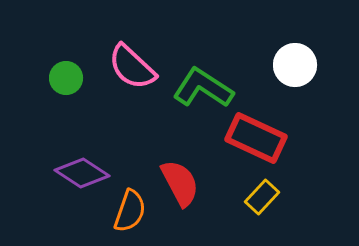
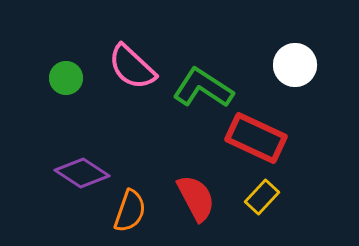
red semicircle: moved 16 px right, 15 px down
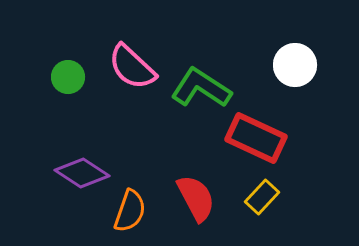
green circle: moved 2 px right, 1 px up
green L-shape: moved 2 px left
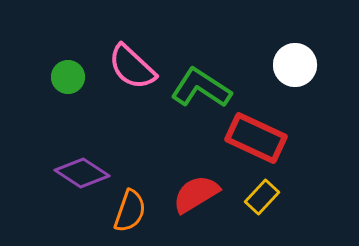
red semicircle: moved 4 px up; rotated 93 degrees counterclockwise
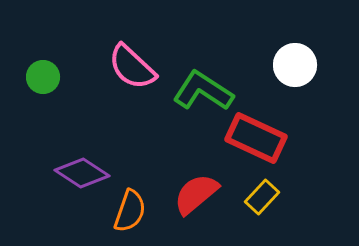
green circle: moved 25 px left
green L-shape: moved 2 px right, 3 px down
red semicircle: rotated 9 degrees counterclockwise
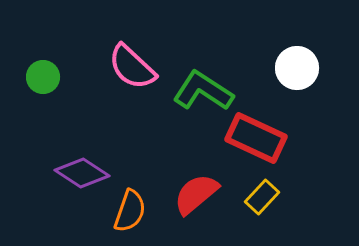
white circle: moved 2 px right, 3 px down
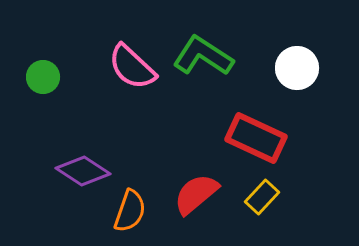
green L-shape: moved 35 px up
purple diamond: moved 1 px right, 2 px up
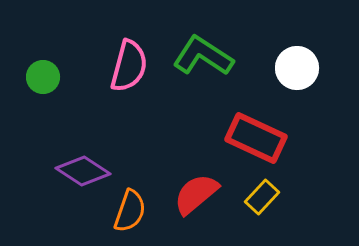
pink semicircle: moved 3 px left, 1 px up; rotated 118 degrees counterclockwise
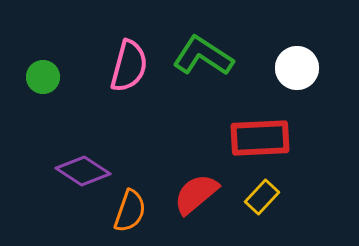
red rectangle: moved 4 px right; rotated 28 degrees counterclockwise
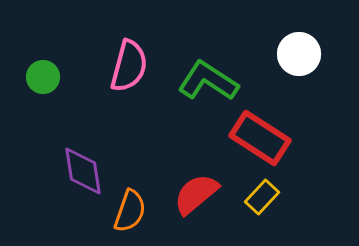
green L-shape: moved 5 px right, 25 px down
white circle: moved 2 px right, 14 px up
red rectangle: rotated 36 degrees clockwise
purple diamond: rotated 48 degrees clockwise
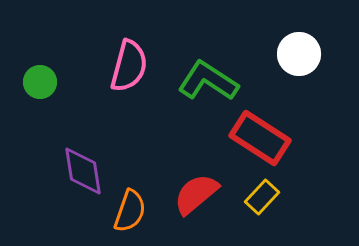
green circle: moved 3 px left, 5 px down
